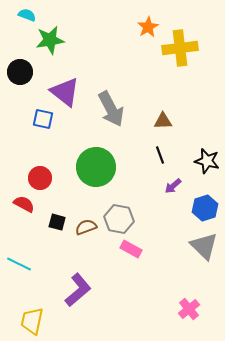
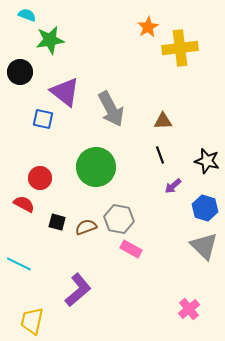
blue hexagon: rotated 25 degrees counterclockwise
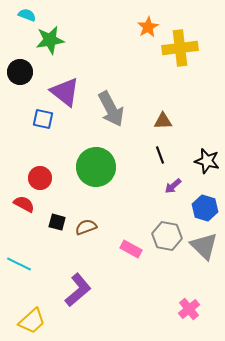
gray hexagon: moved 48 px right, 17 px down
yellow trapezoid: rotated 144 degrees counterclockwise
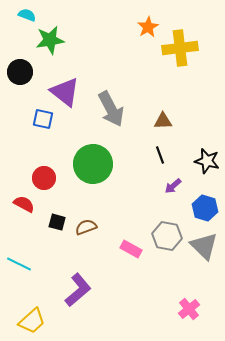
green circle: moved 3 px left, 3 px up
red circle: moved 4 px right
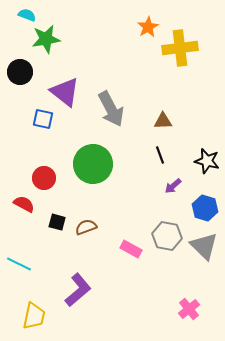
green star: moved 4 px left, 1 px up
yellow trapezoid: moved 2 px right, 5 px up; rotated 36 degrees counterclockwise
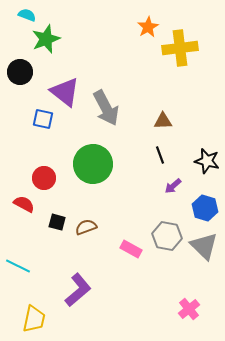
green star: rotated 12 degrees counterclockwise
gray arrow: moved 5 px left, 1 px up
cyan line: moved 1 px left, 2 px down
yellow trapezoid: moved 3 px down
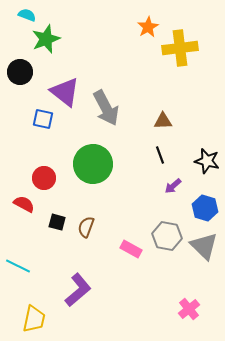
brown semicircle: rotated 50 degrees counterclockwise
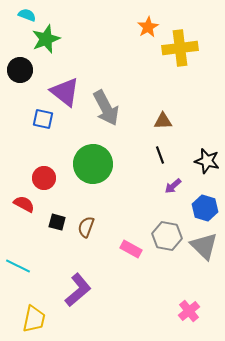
black circle: moved 2 px up
pink cross: moved 2 px down
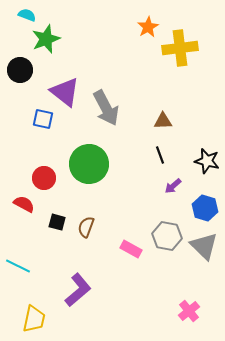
green circle: moved 4 px left
